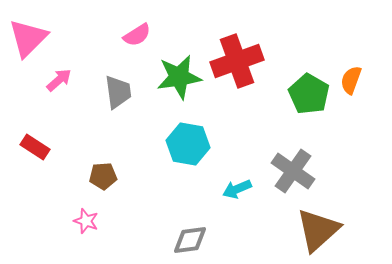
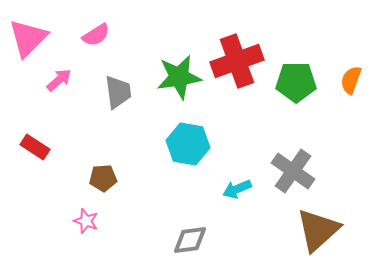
pink semicircle: moved 41 px left
green pentagon: moved 13 px left, 12 px up; rotated 30 degrees counterclockwise
brown pentagon: moved 2 px down
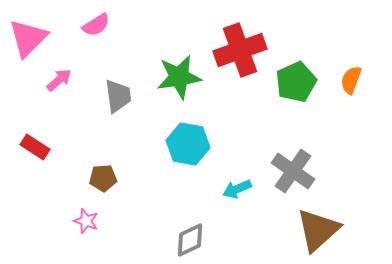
pink semicircle: moved 10 px up
red cross: moved 3 px right, 11 px up
green pentagon: rotated 24 degrees counterclockwise
gray trapezoid: moved 4 px down
gray diamond: rotated 18 degrees counterclockwise
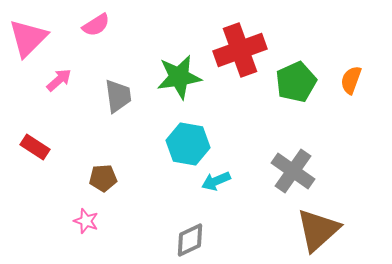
cyan arrow: moved 21 px left, 8 px up
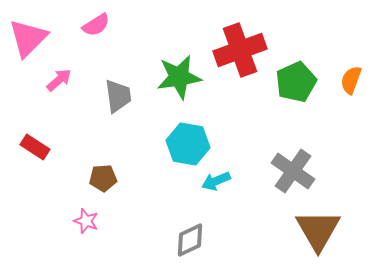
brown triangle: rotated 18 degrees counterclockwise
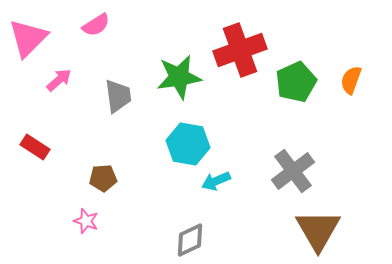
gray cross: rotated 18 degrees clockwise
